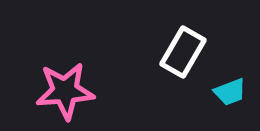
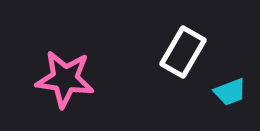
pink star: moved 12 px up; rotated 12 degrees clockwise
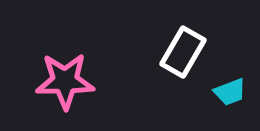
pink star: moved 2 px down; rotated 8 degrees counterclockwise
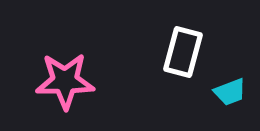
white rectangle: rotated 15 degrees counterclockwise
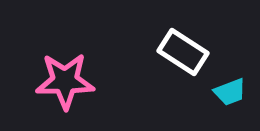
white rectangle: rotated 72 degrees counterclockwise
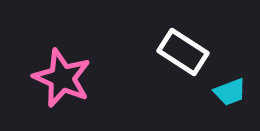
pink star: moved 3 px left, 3 px up; rotated 24 degrees clockwise
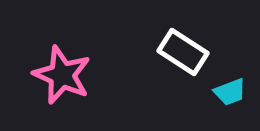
pink star: moved 3 px up
